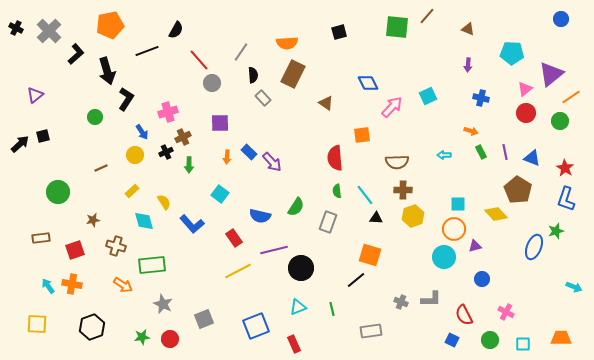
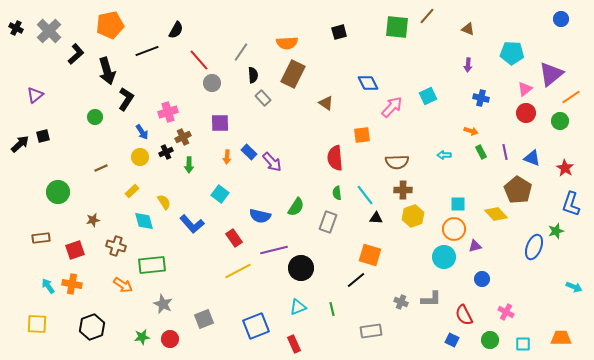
yellow circle at (135, 155): moved 5 px right, 2 px down
green semicircle at (337, 191): moved 2 px down
blue L-shape at (566, 199): moved 5 px right, 5 px down
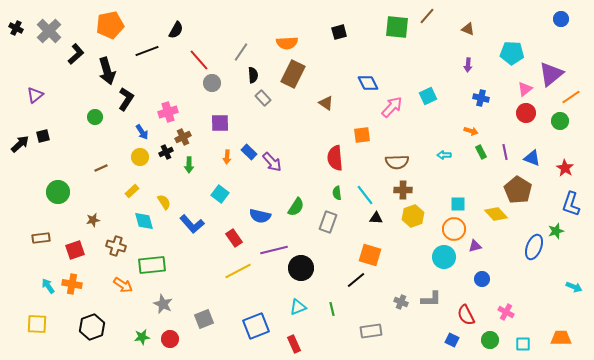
red semicircle at (464, 315): moved 2 px right
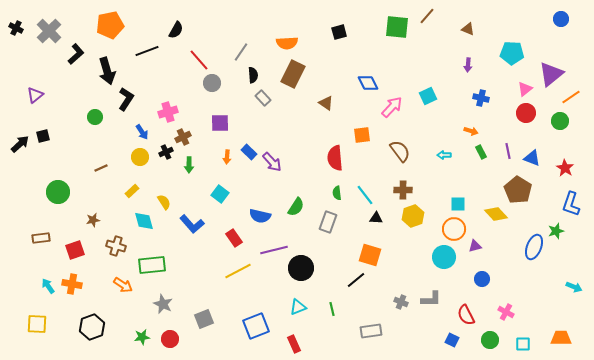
purple line at (505, 152): moved 3 px right, 1 px up
brown semicircle at (397, 162): moved 3 px right, 11 px up; rotated 125 degrees counterclockwise
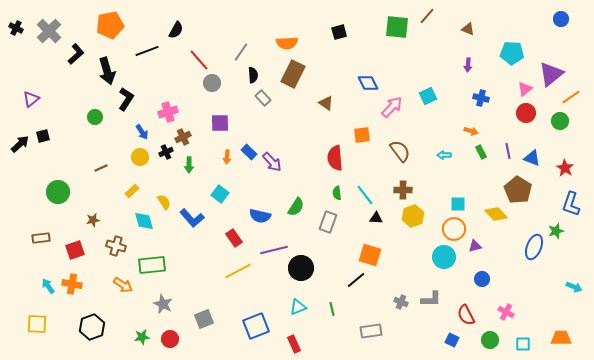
purple triangle at (35, 95): moved 4 px left, 4 px down
blue L-shape at (192, 224): moved 6 px up
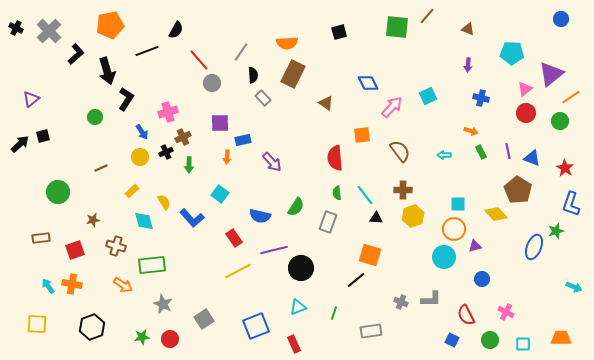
blue rectangle at (249, 152): moved 6 px left, 12 px up; rotated 56 degrees counterclockwise
green line at (332, 309): moved 2 px right, 4 px down; rotated 32 degrees clockwise
gray square at (204, 319): rotated 12 degrees counterclockwise
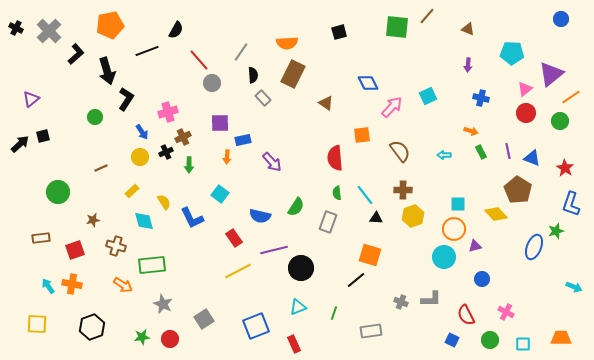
blue L-shape at (192, 218): rotated 15 degrees clockwise
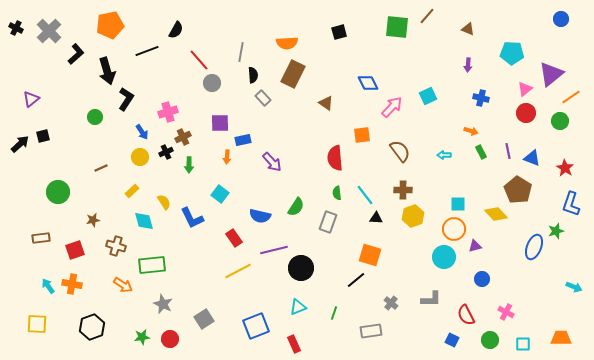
gray line at (241, 52): rotated 24 degrees counterclockwise
gray cross at (401, 302): moved 10 px left, 1 px down; rotated 16 degrees clockwise
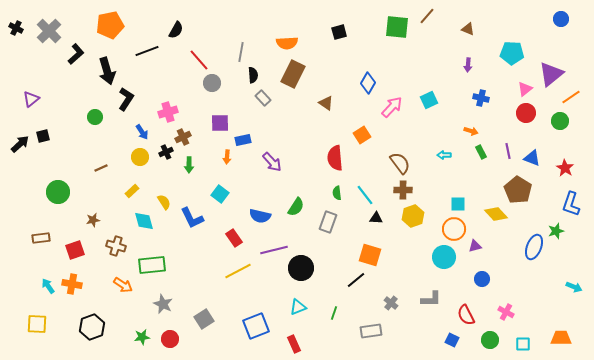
blue diamond at (368, 83): rotated 55 degrees clockwise
cyan square at (428, 96): moved 1 px right, 4 px down
orange square at (362, 135): rotated 24 degrees counterclockwise
brown semicircle at (400, 151): moved 12 px down
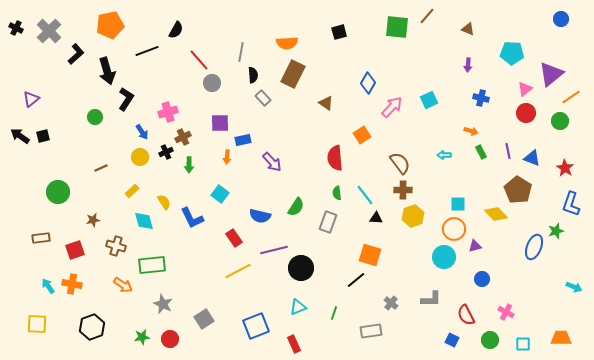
black arrow at (20, 144): moved 8 px up; rotated 102 degrees counterclockwise
